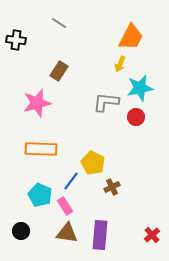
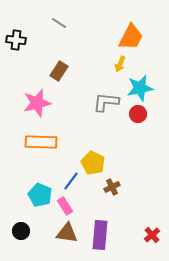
red circle: moved 2 px right, 3 px up
orange rectangle: moved 7 px up
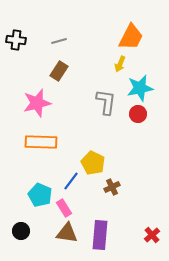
gray line: moved 18 px down; rotated 49 degrees counterclockwise
gray L-shape: rotated 92 degrees clockwise
pink rectangle: moved 1 px left, 2 px down
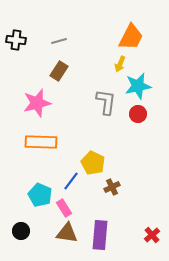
cyan star: moved 2 px left, 2 px up
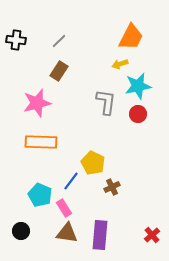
gray line: rotated 28 degrees counterclockwise
yellow arrow: rotated 49 degrees clockwise
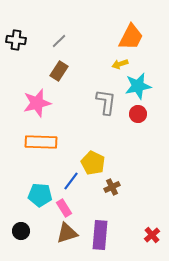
cyan pentagon: rotated 20 degrees counterclockwise
brown triangle: rotated 25 degrees counterclockwise
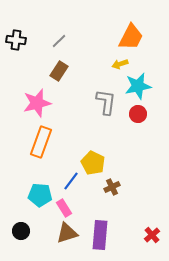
orange rectangle: rotated 72 degrees counterclockwise
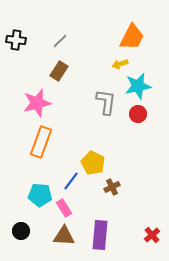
orange trapezoid: moved 1 px right
gray line: moved 1 px right
brown triangle: moved 3 px left, 3 px down; rotated 20 degrees clockwise
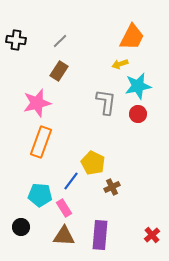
black circle: moved 4 px up
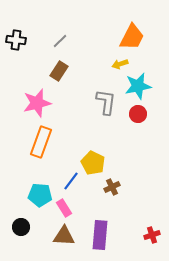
red cross: rotated 21 degrees clockwise
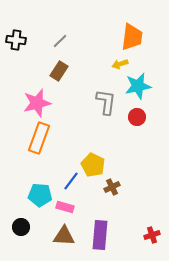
orange trapezoid: rotated 20 degrees counterclockwise
red circle: moved 1 px left, 3 px down
orange rectangle: moved 2 px left, 4 px up
yellow pentagon: moved 2 px down
pink rectangle: moved 1 px right, 1 px up; rotated 42 degrees counterclockwise
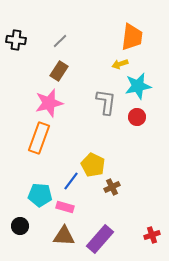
pink star: moved 12 px right
black circle: moved 1 px left, 1 px up
purple rectangle: moved 4 px down; rotated 36 degrees clockwise
